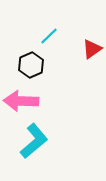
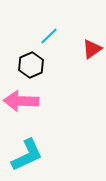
cyan L-shape: moved 7 px left, 14 px down; rotated 15 degrees clockwise
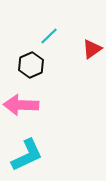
pink arrow: moved 4 px down
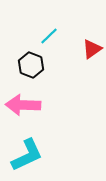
black hexagon: rotated 15 degrees counterclockwise
pink arrow: moved 2 px right
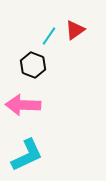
cyan line: rotated 12 degrees counterclockwise
red triangle: moved 17 px left, 19 px up
black hexagon: moved 2 px right
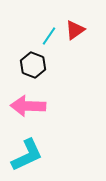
pink arrow: moved 5 px right, 1 px down
